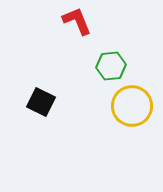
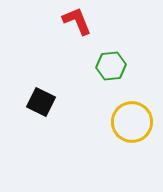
yellow circle: moved 16 px down
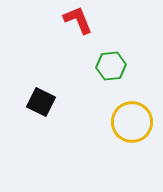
red L-shape: moved 1 px right, 1 px up
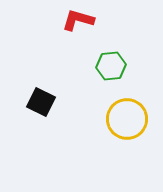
red L-shape: rotated 52 degrees counterclockwise
yellow circle: moved 5 px left, 3 px up
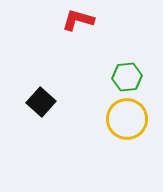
green hexagon: moved 16 px right, 11 px down
black square: rotated 16 degrees clockwise
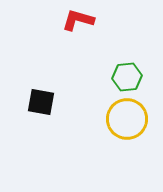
black square: rotated 32 degrees counterclockwise
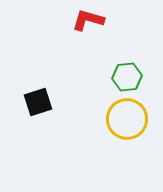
red L-shape: moved 10 px right
black square: moved 3 px left; rotated 28 degrees counterclockwise
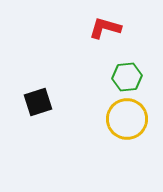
red L-shape: moved 17 px right, 8 px down
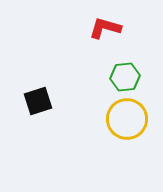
green hexagon: moved 2 px left
black square: moved 1 px up
